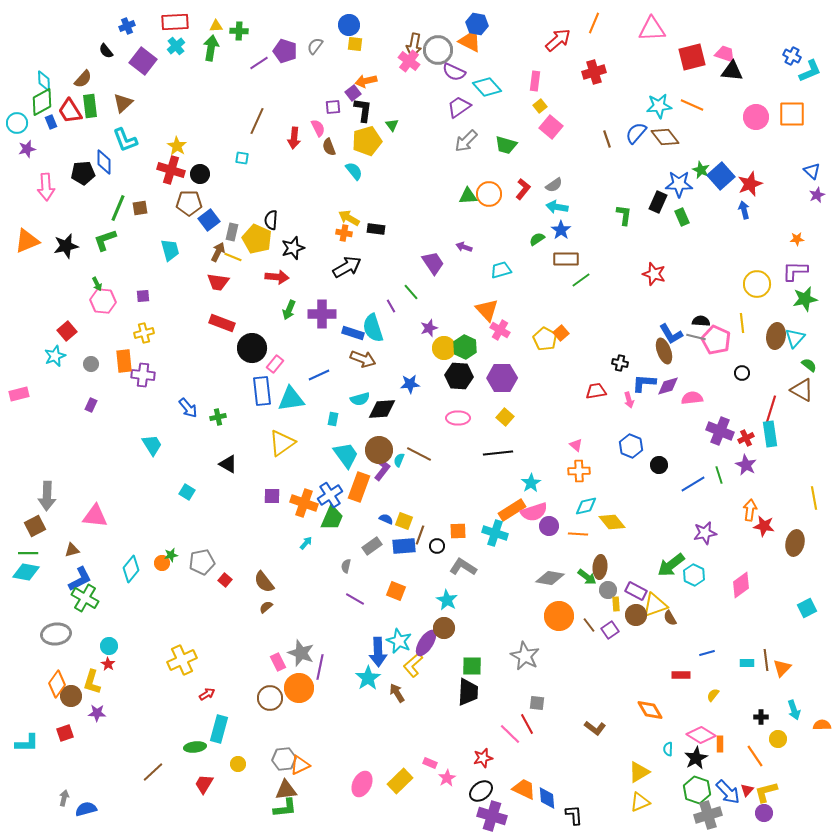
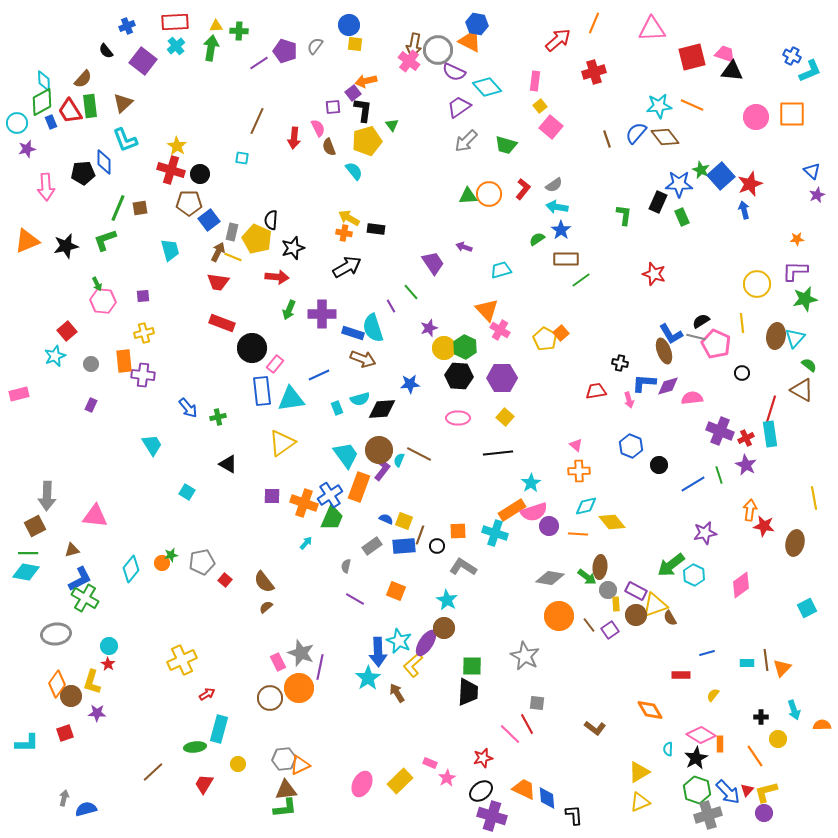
black semicircle at (701, 321): rotated 36 degrees counterclockwise
pink pentagon at (716, 340): moved 4 px down
cyan rectangle at (333, 419): moved 4 px right, 11 px up; rotated 32 degrees counterclockwise
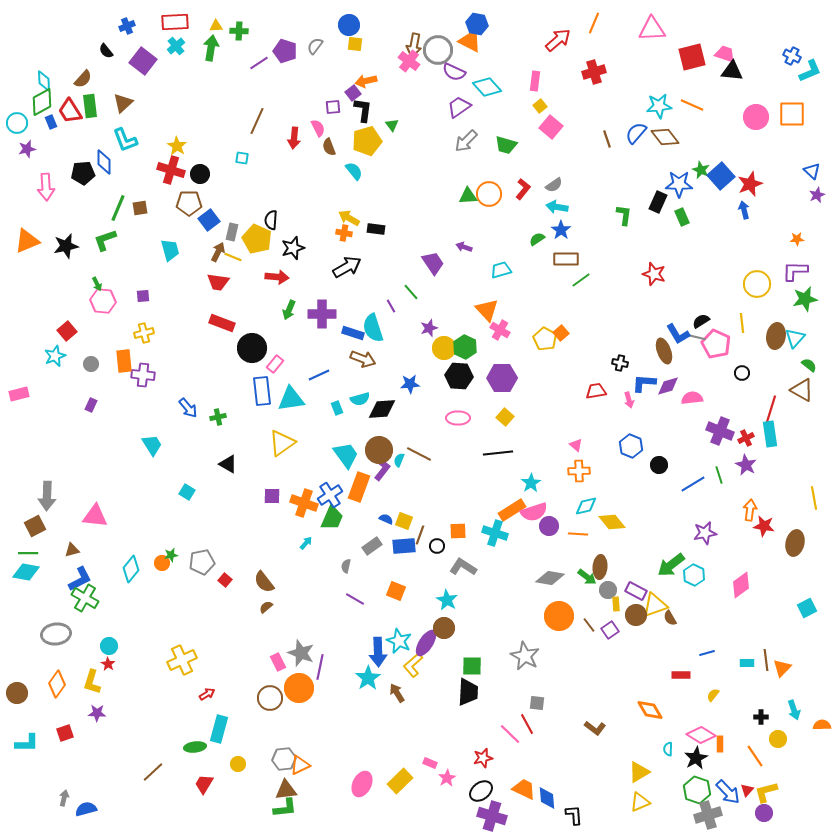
blue L-shape at (671, 334): moved 7 px right
brown circle at (71, 696): moved 54 px left, 3 px up
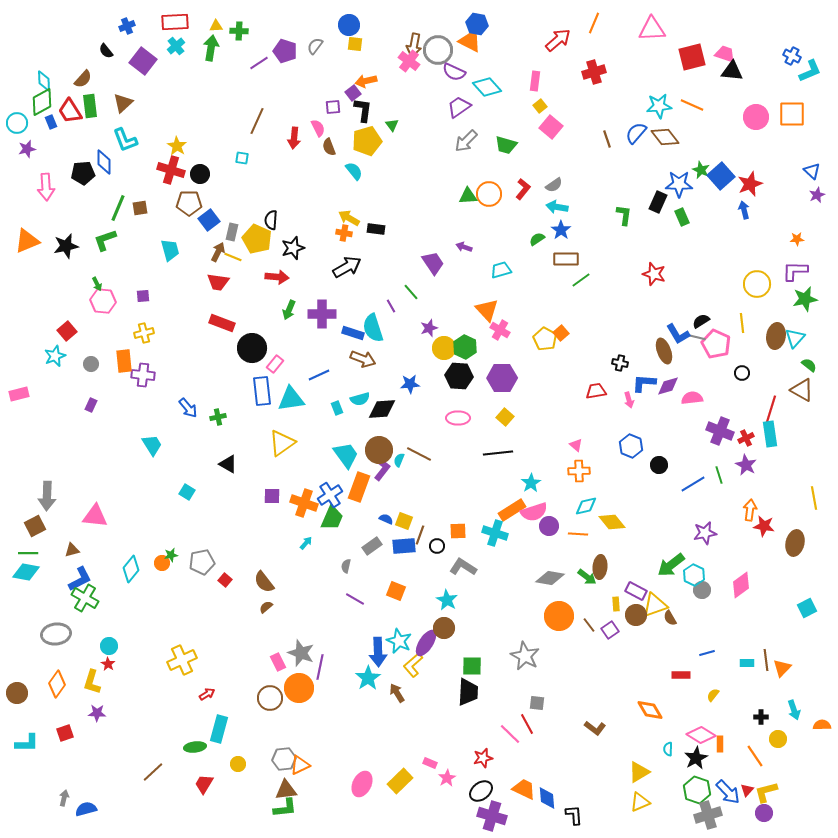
gray circle at (608, 590): moved 94 px right
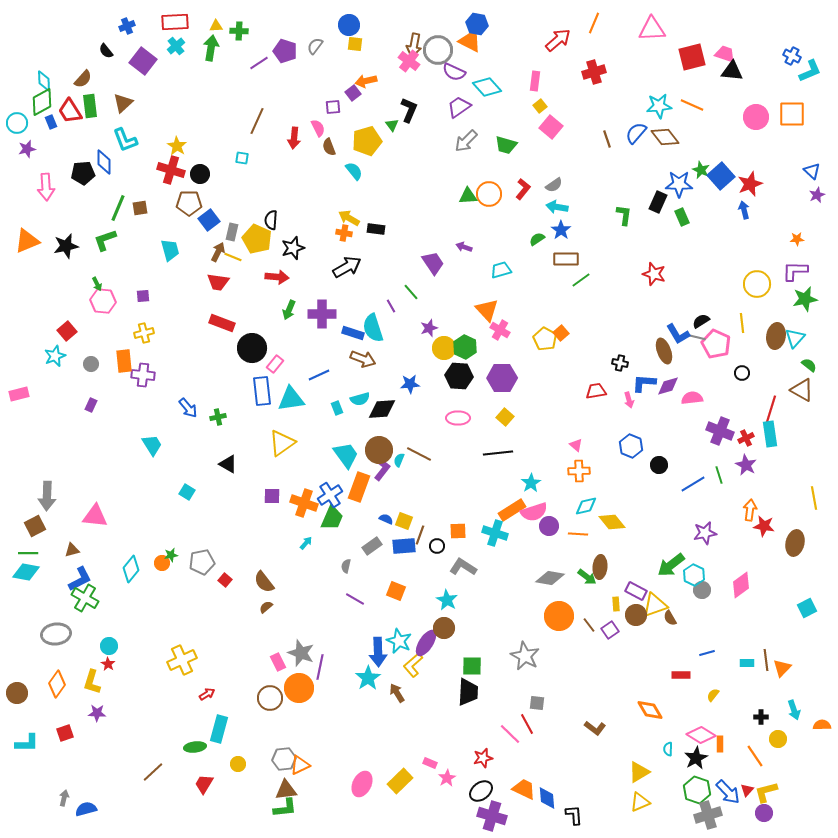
black L-shape at (363, 110): moved 46 px right; rotated 15 degrees clockwise
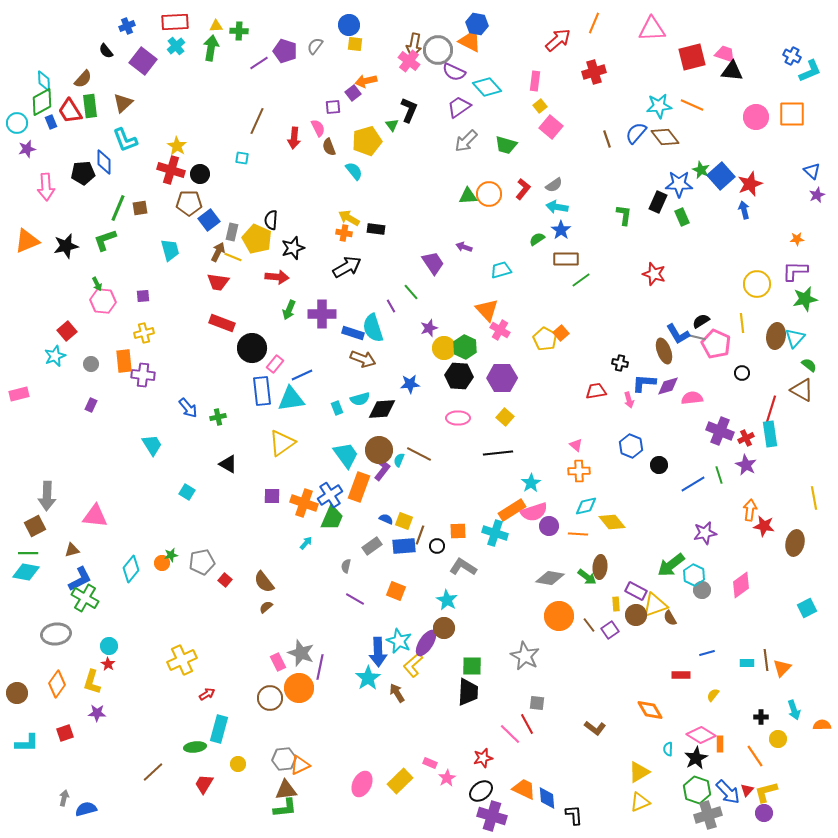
blue line at (319, 375): moved 17 px left
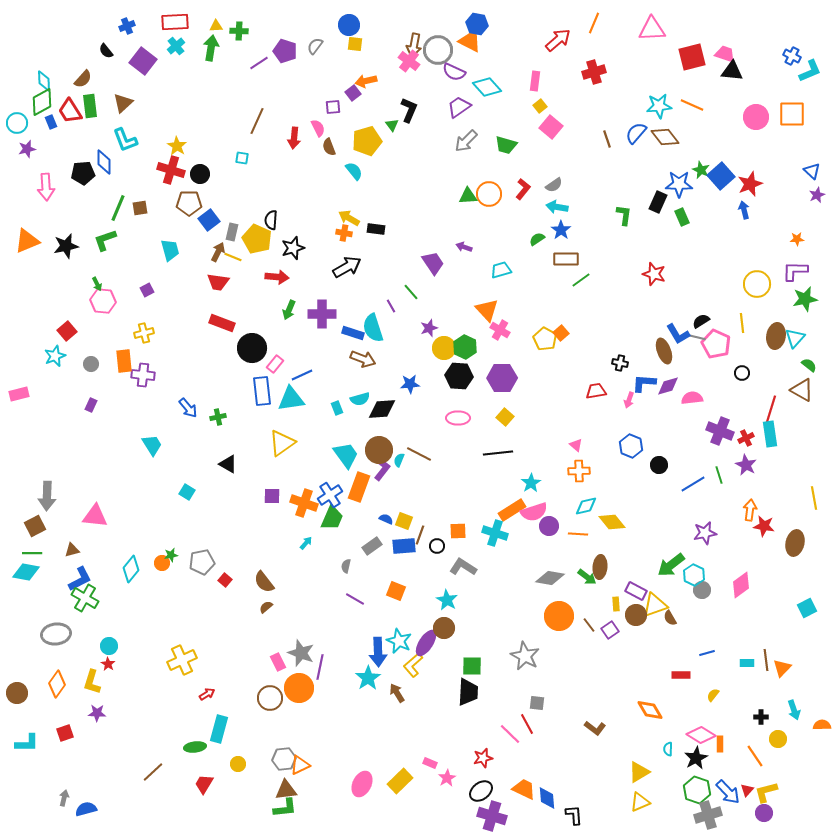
purple square at (143, 296): moved 4 px right, 6 px up; rotated 24 degrees counterclockwise
pink arrow at (629, 400): rotated 35 degrees clockwise
green line at (28, 553): moved 4 px right
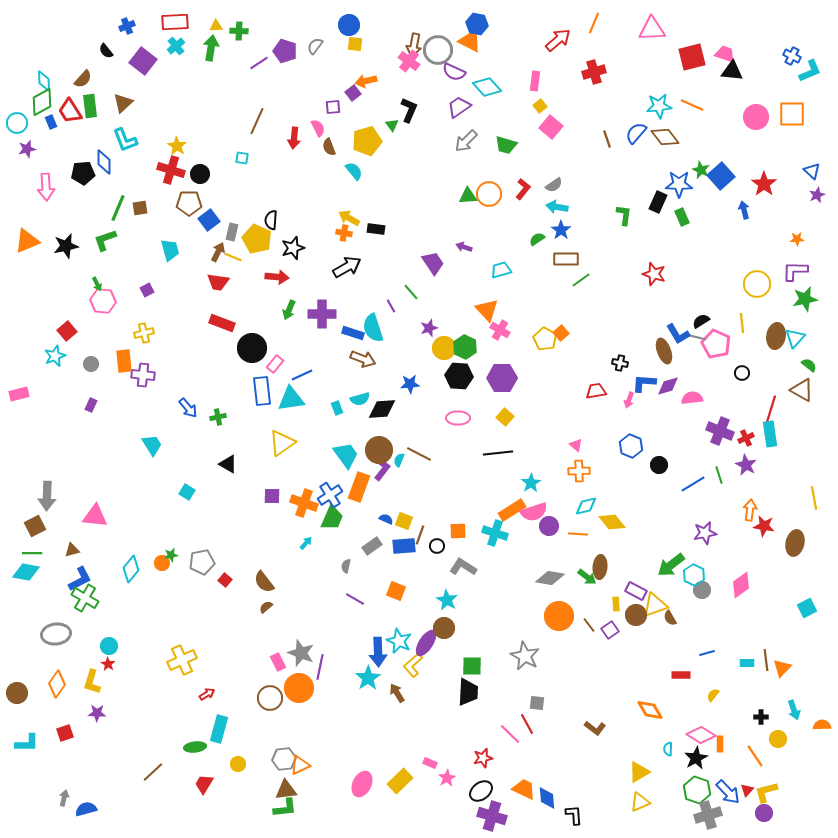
red star at (750, 184): moved 14 px right; rotated 15 degrees counterclockwise
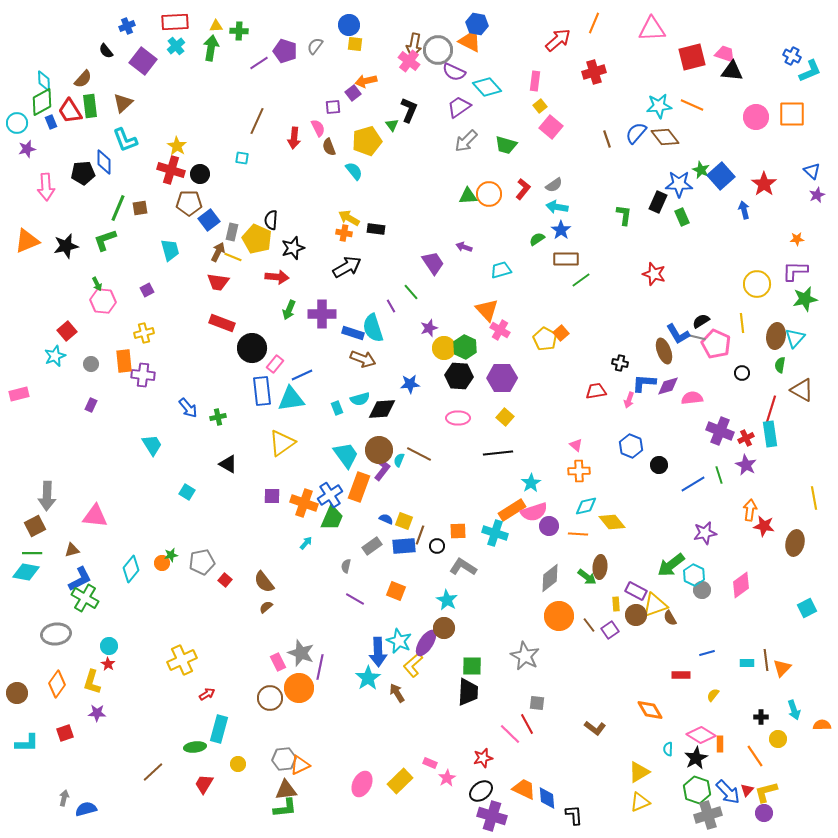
green semicircle at (809, 365): moved 29 px left; rotated 119 degrees counterclockwise
gray diamond at (550, 578): rotated 48 degrees counterclockwise
